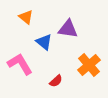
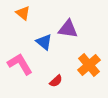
orange triangle: moved 3 px left, 4 px up
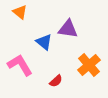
orange triangle: moved 3 px left, 1 px up
pink L-shape: moved 1 px down
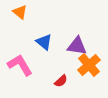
purple triangle: moved 9 px right, 17 px down
red semicircle: moved 5 px right
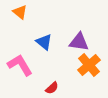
purple triangle: moved 2 px right, 4 px up
red semicircle: moved 9 px left, 7 px down
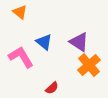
purple triangle: rotated 25 degrees clockwise
pink L-shape: moved 1 px right, 8 px up
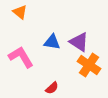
blue triangle: moved 8 px right; rotated 30 degrees counterclockwise
orange cross: rotated 15 degrees counterclockwise
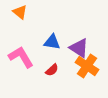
purple triangle: moved 6 px down
orange cross: moved 2 px left, 1 px down
red semicircle: moved 18 px up
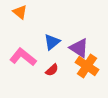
blue triangle: rotated 48 degrees counterclockwise
pink L-shape: moved 2 px right; rotated 20 degrees counterclockwise
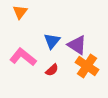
orange triangle: rotated 28 degrees clockwise
blue triangle: moved 1 px up; rotated 12 degrees counterclockwise
purple triangle: moved 2 px left, 3 px up
